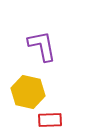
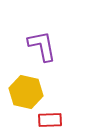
yellow hexagon: moved 2 px left
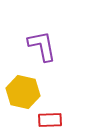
yellow hexagon: moved 3 px left
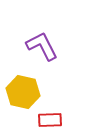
purple L-shape: rotated 16 degrees counterclockwise
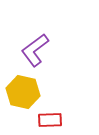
purple L-shape: moved 7 px left, 4 px down; rotated 100 degrees counterclockwise
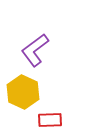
yellow hexagon: rotated 12 degrees clockwise
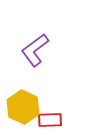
yellow hexagon: moved 15 px down
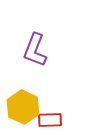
purple L-shape: rotated 32 degrees counterclockwise
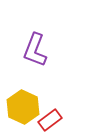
red rectangle: rotated 35 degrees counterclockwise
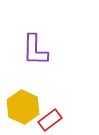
purple L-shape: rotated 20 degrees counterclockwise
